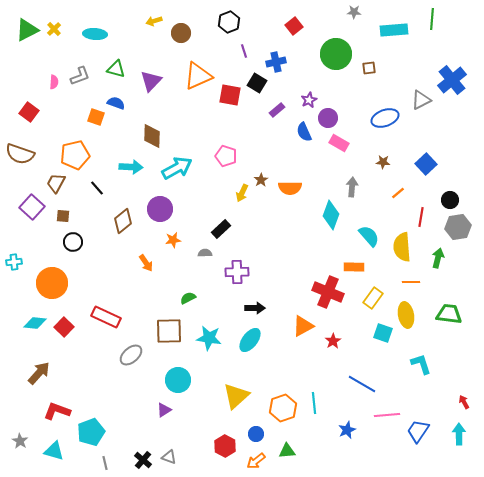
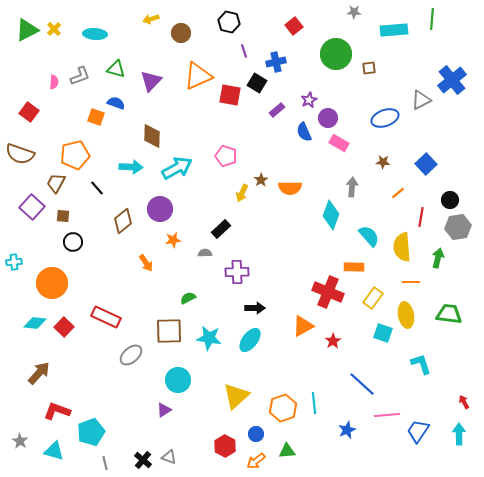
yellow arrow at (154, 21): moved 3 px left, 2 px up
black hexagon at (229, 22): rotated 25 degrees counterclockwise
blue line at (362, 384): rotated 12 degrees clockwise
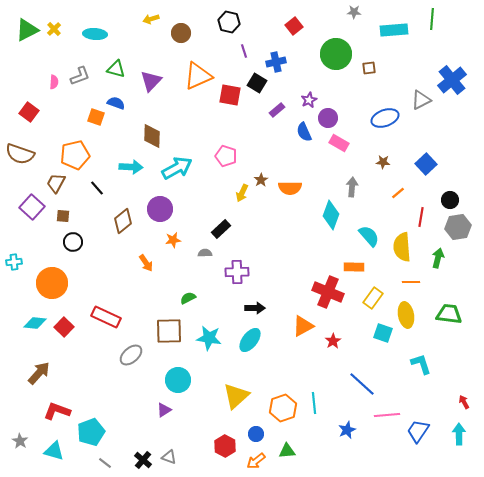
gray line at (105, 463): rotated 40 degrees counterclockwise
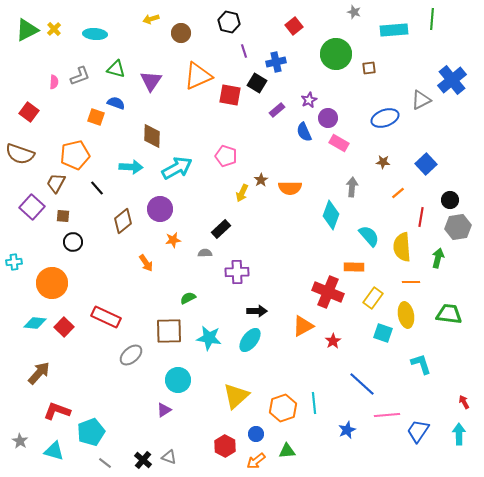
gray star at (354, 12): rotated 16 degrees clockwise
purple triangle at (151, 81): rotated 10 degrees counterclockwise
black arrow at (255, 308): moved 2 px right, 3 px down
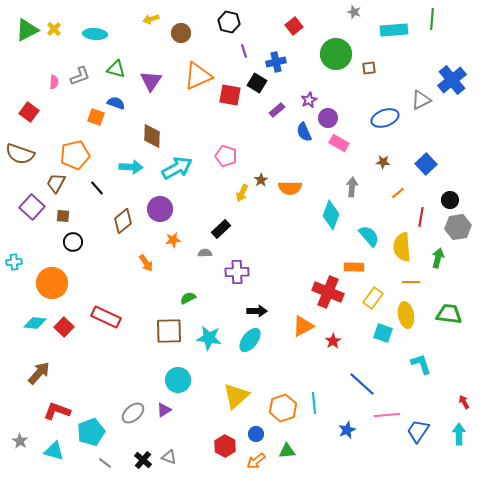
gray ellipse at (131, 355): moved 2 px right, 58 px down
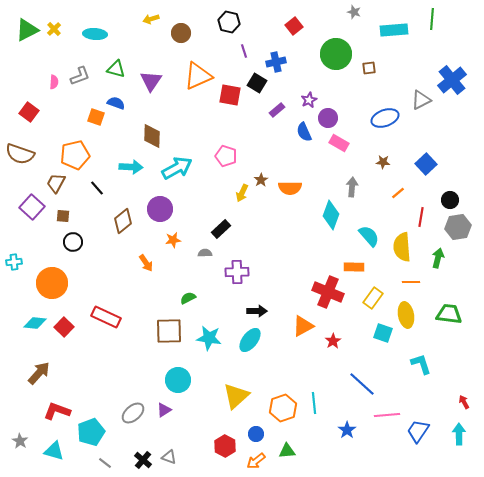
blue star at (347, 430): rotated 12 degrees counterclockwise
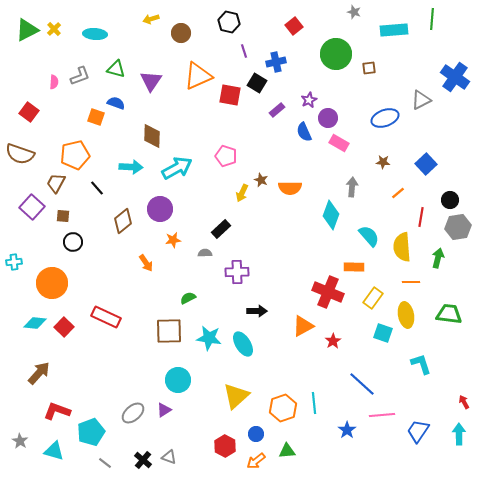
blue cross at (452, 80): moved 3 px right, 3 px up; rotated 16 degrees counterclockwise
brown star at (261, 180): rotated 16 degrees counterclockwise
cyan ellipse at (250, 340): moved 7 px left, 4 px down; rotated 70 degrees counterclockwise
pink line at (387, 415): moved 5 px left
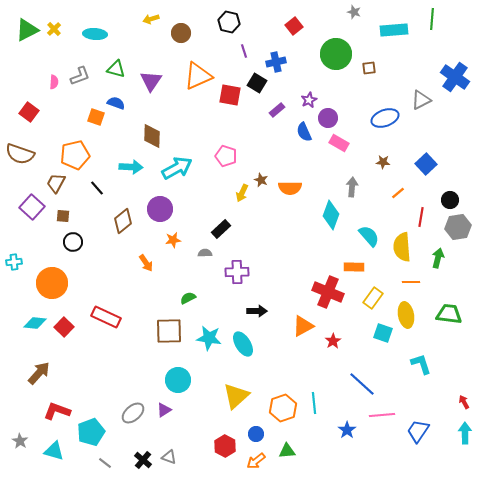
cyan arrow at (459, 434): moved 6 px right, 1 px up
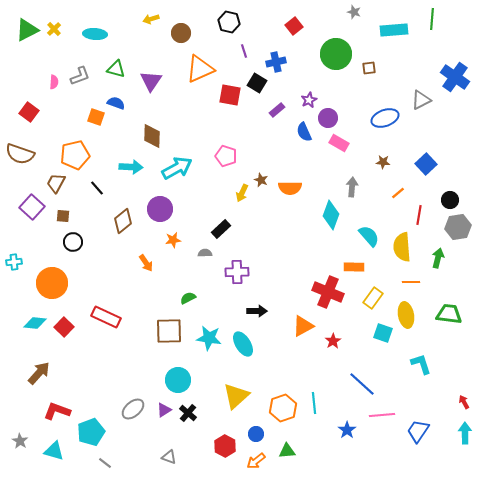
orange triangle at (198, 76): moved 2 px right, 7 px up
red line at (421, 217): moved 2 px left, 2 px up
gray ellipse at (133, 413): moved 4 px up
black cross at (143, 460): moved 45 px right, 47 px up
